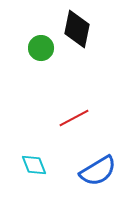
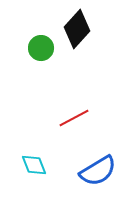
black diamond: rotated 30 degrees clockwise
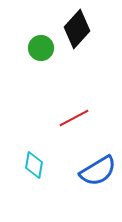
cyan diamond: rotated 32 degrees clockwise
